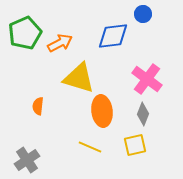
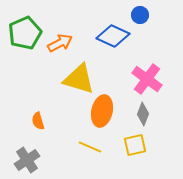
blue circle: moved 3 px left, 1 px down
blue diamond: rotated 32 degrees clockwise
yellow triangle: moved 1 px down
orange semicircle: moved 15 px down; rotated 24 degrees counterclockwise
orange ellipse: rotated 20 degrees clockwise
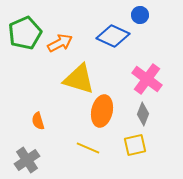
yellow line: moved 2 px left, 1 px down
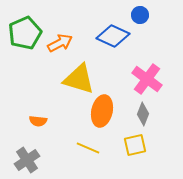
orange semicircle: rotated 66 degrees counterclockwise
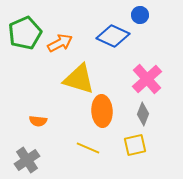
pink cross: rotated 12 degrees clockwise
orange ellipse: rotated 16 degrees counterclockwise
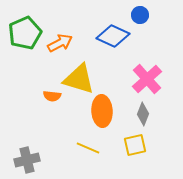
orange semicircle: moved 14 px right, 25 px up
gray cross: rotated 20 degrees clockwise
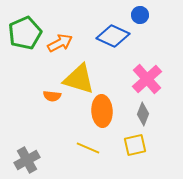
gray cross: rotated 15 degrees counterclockwise
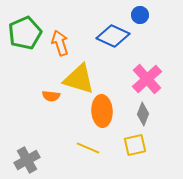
orange arrow: rotated 80 degrees counterclockwise
orange semicircle: moved 1 px left
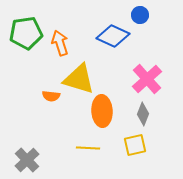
green pentagon: moved 1 px right; rotated 16 degrees clockwise
yellow line: rotated 20 degrees counterclockwise
gray cross: rotated 15 degrees counterclockwise
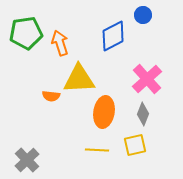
blue circle: moved 3 px right
blue diamond: rotated 52 degrees counterclockwise
yellow triangle: rotated 20 degrees counterclockwise
orange ellipse: moved 2 px right, 1 px down; rotated 12 degrees clockwise
yellow line: moved 9 px right, 2 px down
